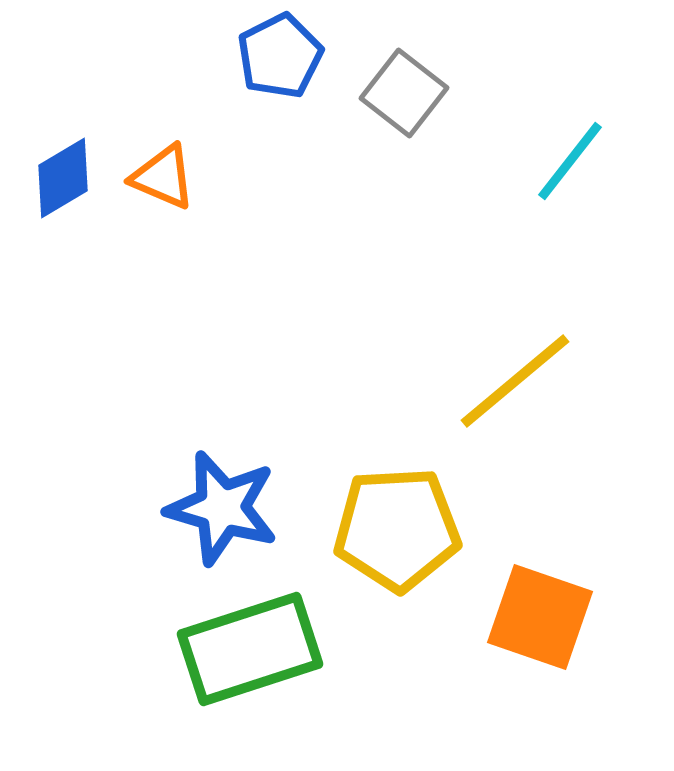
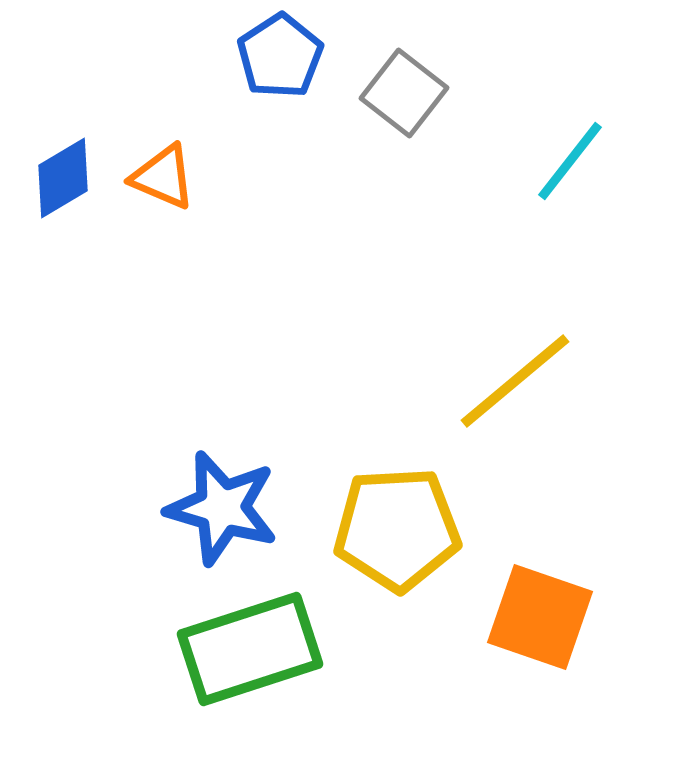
blue pentagon: rotated 6 degrees counterclockwise
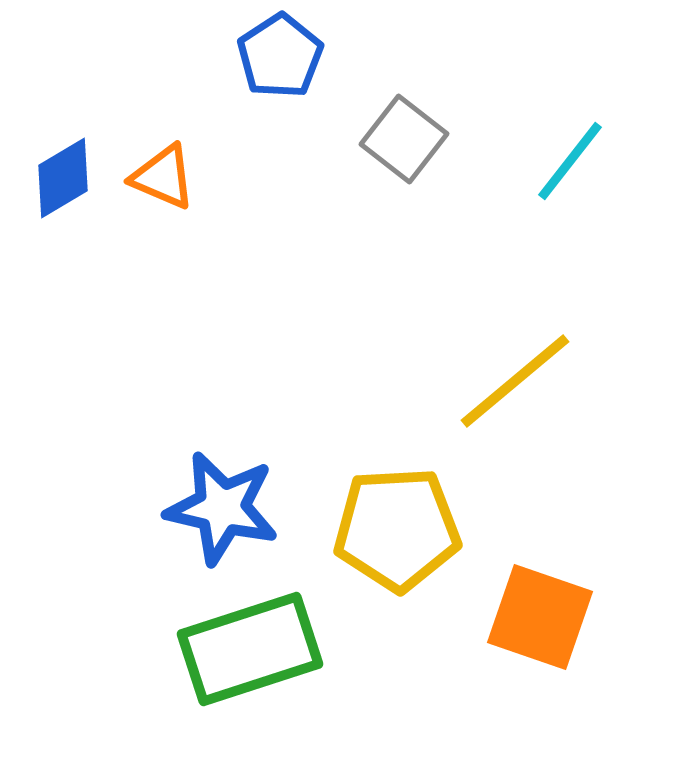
gray square: moved 46 px down
blue star: rotated 3 degrees counterclockwise
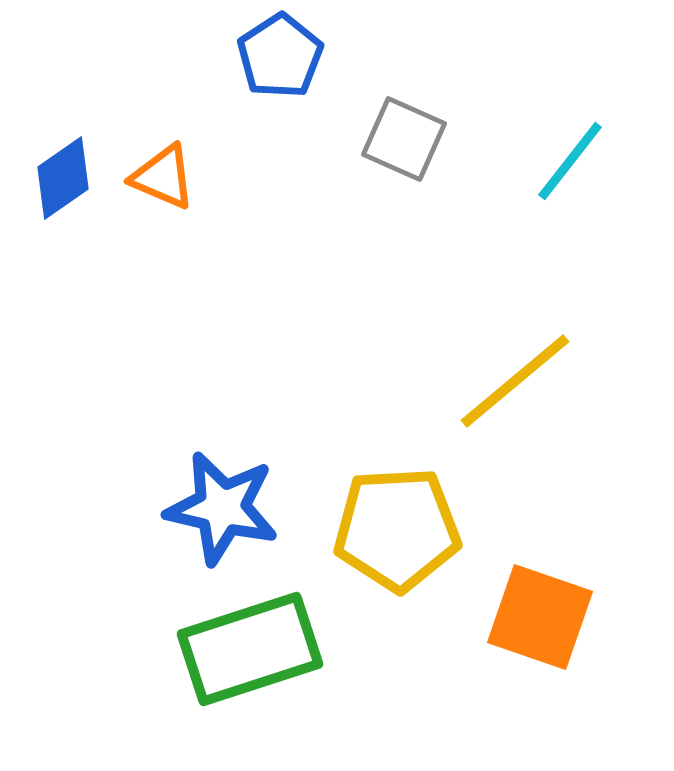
gray square: rotated 14 degrees counterclockwise
blue diamond: rotated 4 degrees counterclockwise
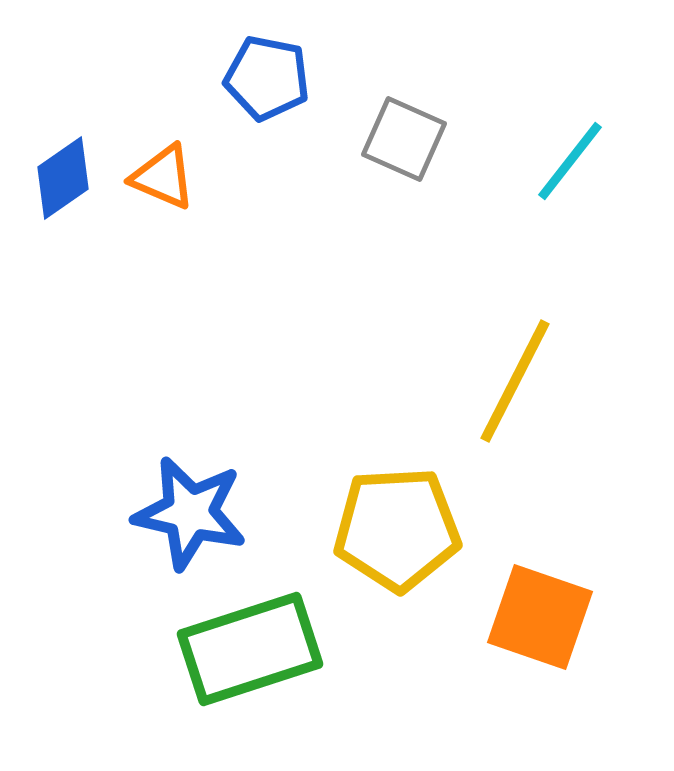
blue pentagon: moved 13 px left, 22 px down; rotated 28 degrees counterclockwise
yellow line: rotated 23 degrees counterclockwise
blue star: moved 32 px left, 5 px down
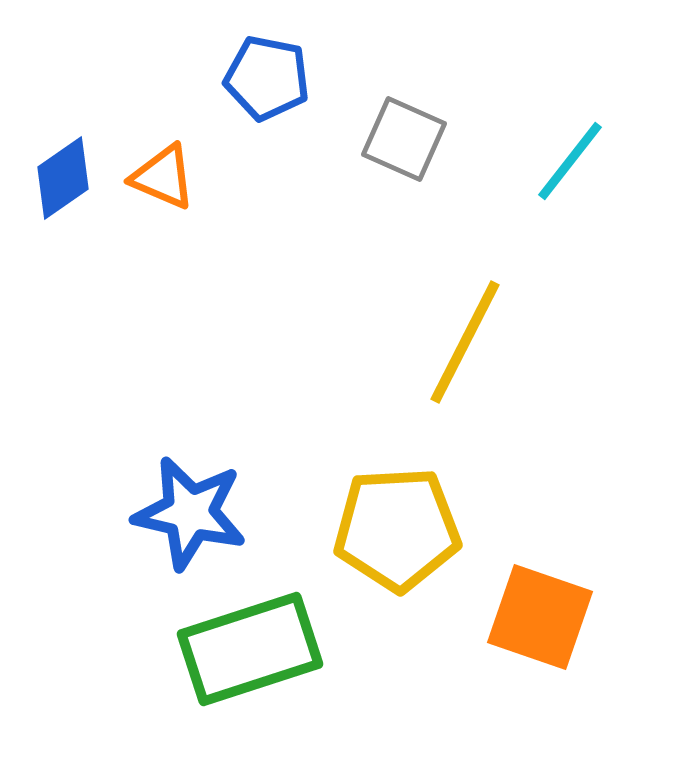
yellow line: moved 50 px left, 39 px up
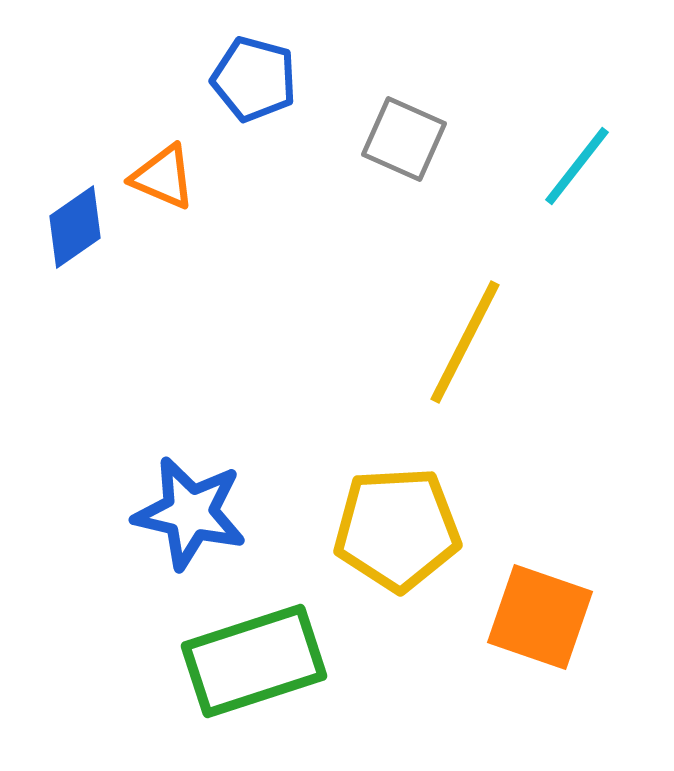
blue pentagon: moved 13 px left, 1 px down; rotated 4 degrees clockwise
cyan line: moved 7 px right, 5 px down
blue diamond: moved 12 px right, 49 px down
green rectangle: moved 4 px right, 12 px down
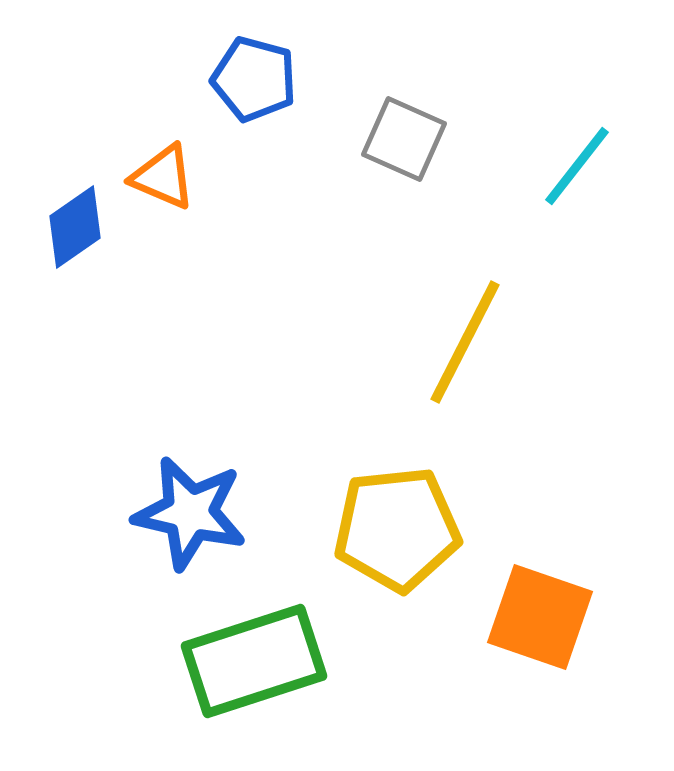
yellow pentagon: rotated 3 degrees counterclockwise
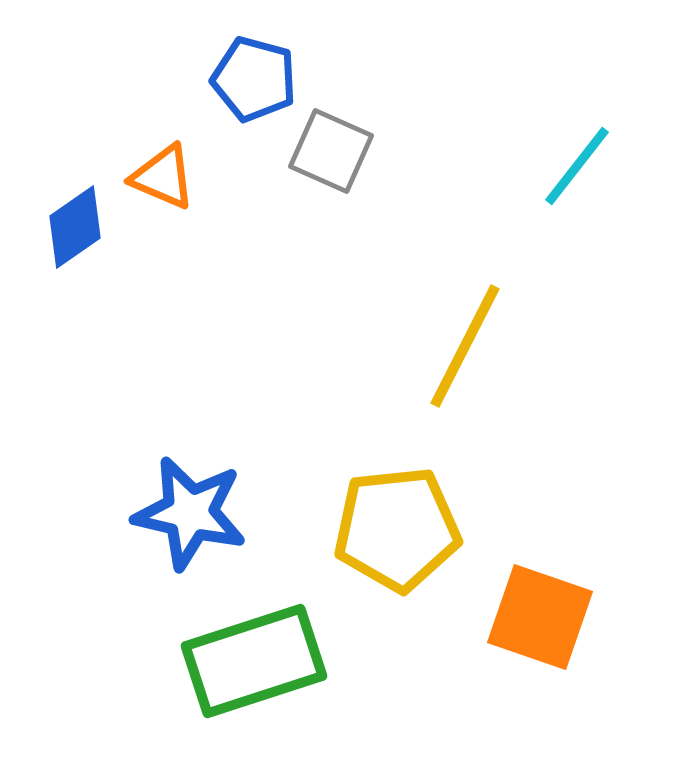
gray square: moved 73 px left, 12 px down
yellow line: moved 4 px down
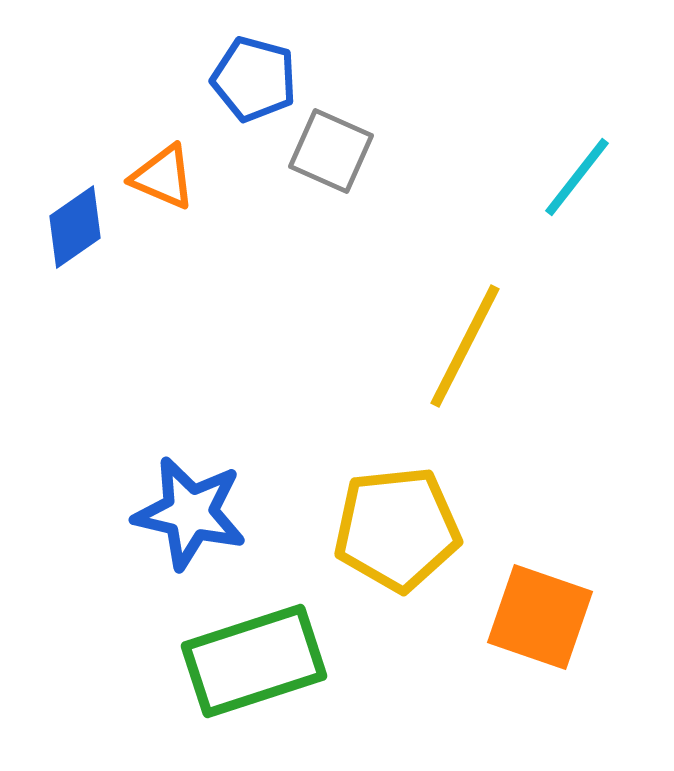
cyan line: moved 11 px down
